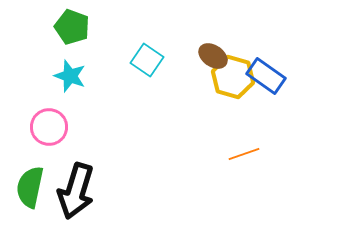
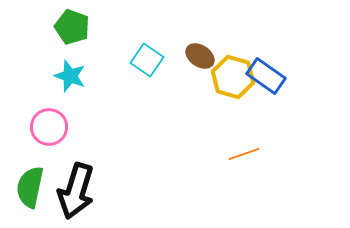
brown ellipse: moved 13 px left
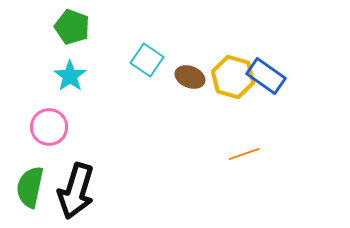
brown ellipse: moved 10 px left, 21 px down; rotated 12 degrees counterclockwise
cyan star: rotated 16 degrees clockwise
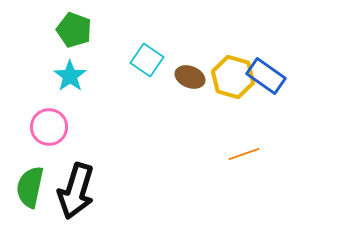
green pentagon: moved 2 px right, 3 px down
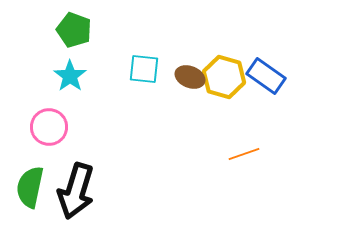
cyan square: moved 3 px left, 9 px down; rotated 28 degrees counterclockwise
yellow hexagon: moved 9 px left
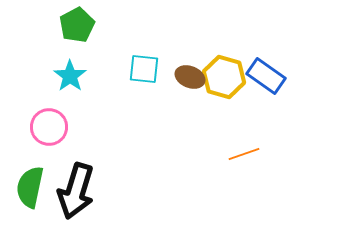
green pentagon: moved 3 px right, 5 px up; rotated 24 degrees clockwise
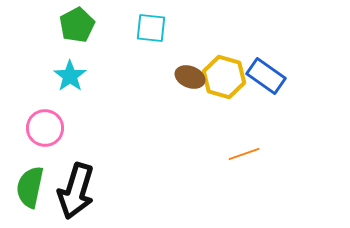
cyan square: moved 7 px right, 41 px up
pink circle: moved 4 px left, 1 px down
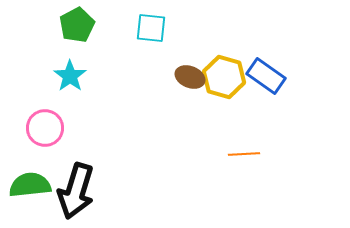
orange line: rotated 16 degrees clockwise
green semicircle: moved 2 px up; rotated 72 degrees clockwise
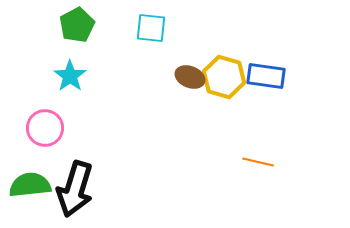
blue rectangle: rotated 27 degrees counterclockwise
orange line: moved 14 px right, 8 px down; rotated 16 degrees clockwise
black arrow: moved 1 px left, 2 px up
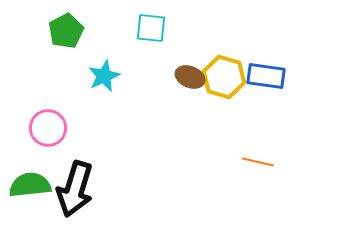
green pentagon: moved 11 px left, 6 px down
cyan star: moved 34 px right; rotated 12 degrees clockwise
pink circle: moved 3 px right
